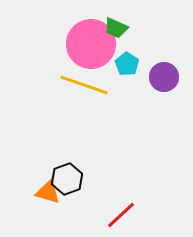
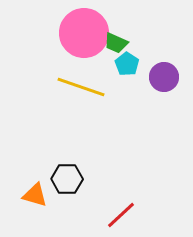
green trapezoid: moved 15 px down
pink circle: moved 7 px left, 11 px up
yellow line: moved 3 px left, 2 px down
black hexagon: rotated 20 degrees clockwise
orange triangle: moved 13 px left, 3 px down
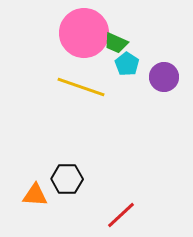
orange triangle: rotated 12 degrees counterclockwise
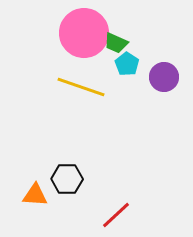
red line: moved 5 px left
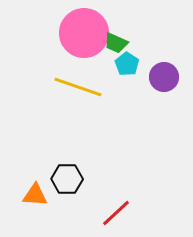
yellow line: moved 3 px left
red line: moved 2 px up
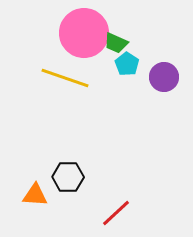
yellow line: moved 13 px left, 9 px up
black hexagon: moved 1 px right, 2 px up
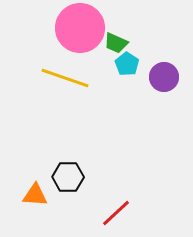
pink circle: moved 4 px left, 5 px up
